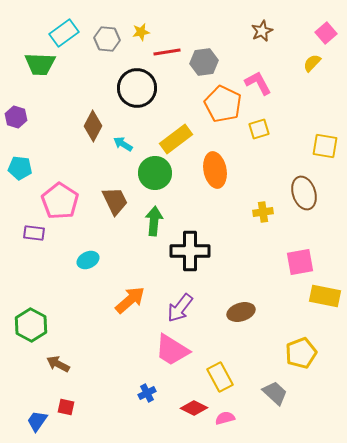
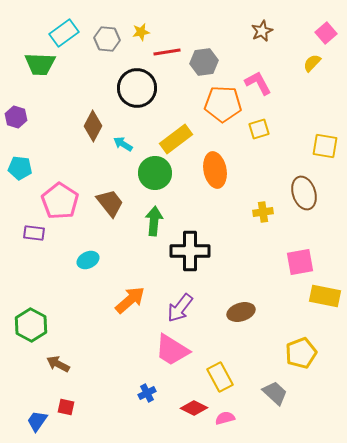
orange pentagon at (223, 104): rotated 24 degrees counterclockwise
brown trapezoid at (115, 201): moved 5 px left, 2 px down; rotated 12 degrees counterclockwise
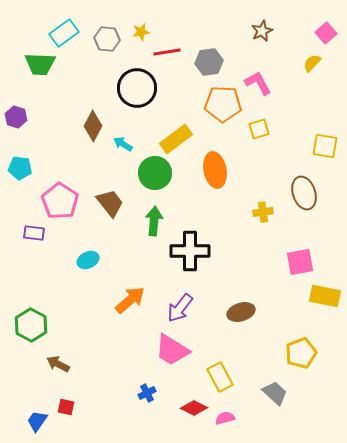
gray hexagon at (204, 62): moved 5 px right
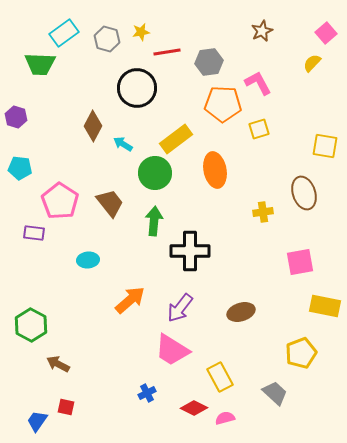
gray hexagon at (107, 39): rotated 10 degrees clockwise
cyan ellipse at (88, 260): rotated 20 degrees clockwise
yellow rectangle at (325, 296): moved 10 px down
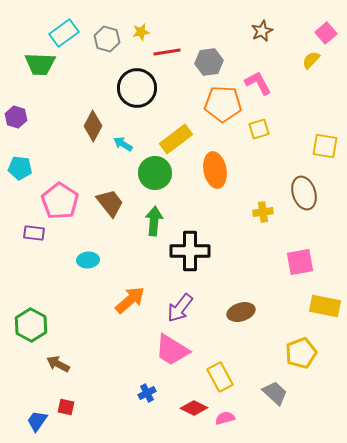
yellow semicircle at (312, 63): moved 1 px left, 3 px up
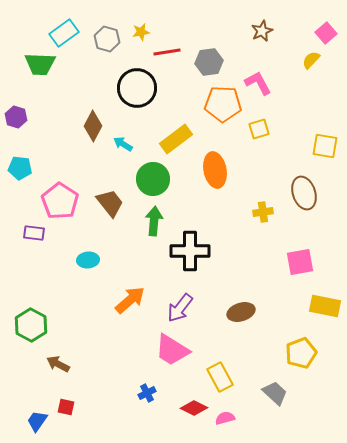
green circle at (155, 173): moved 2 px left, 6 px down
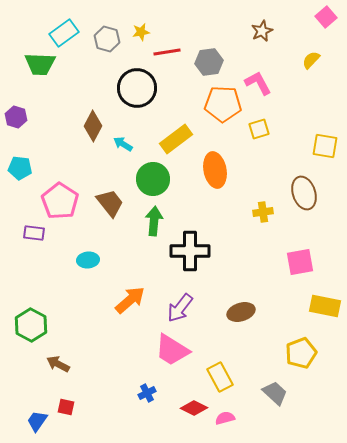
pink square at (326, 33): moved 16 px up
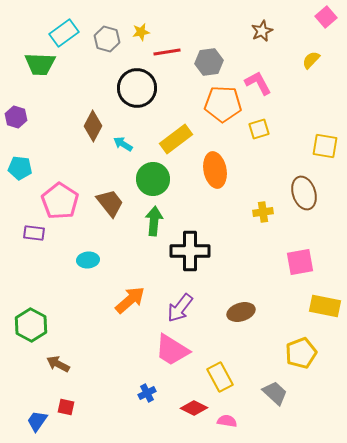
pink semicircle at (225, 418): moved 2 px right, 3 px down; rotated 24 degrees clockwise
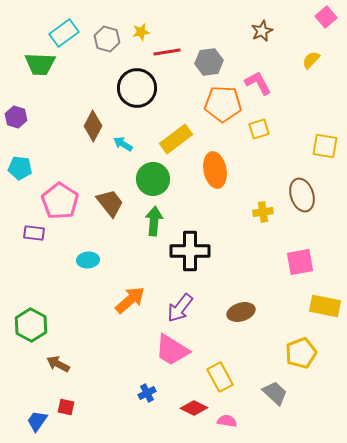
brown ellipse at (304, 193): moved 2 px left, 2 px down
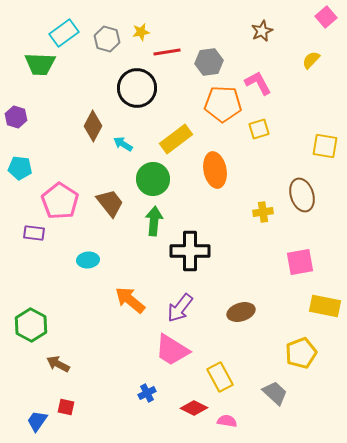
orange arrow at (130, 300): rotated 100 degrees counterclockwise
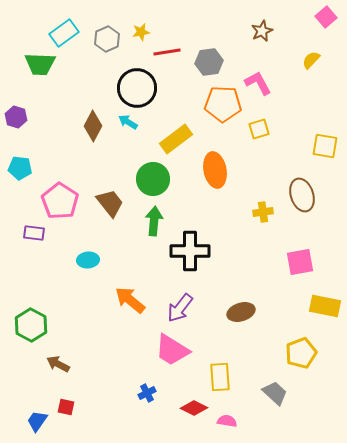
gray hexagon at (107, 39): rotated 20 degrees clockwise
cyan arrow at (123, 144): moved 5 px right, 22 px up
yellow rectangle at (220, 377): rotated 24 degrees clockwise
